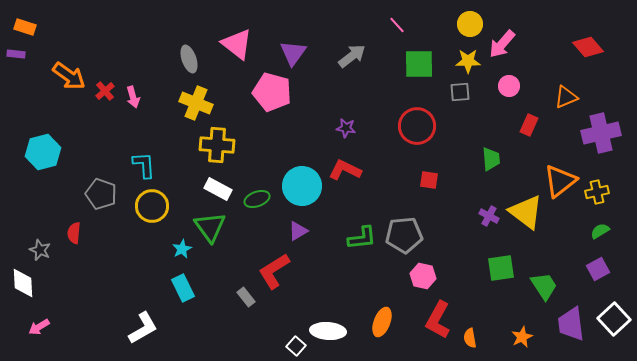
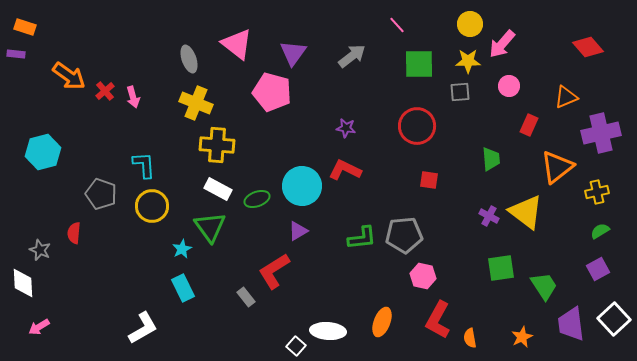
orange triangle at (560, 181): moved 3 px left, 14 px up
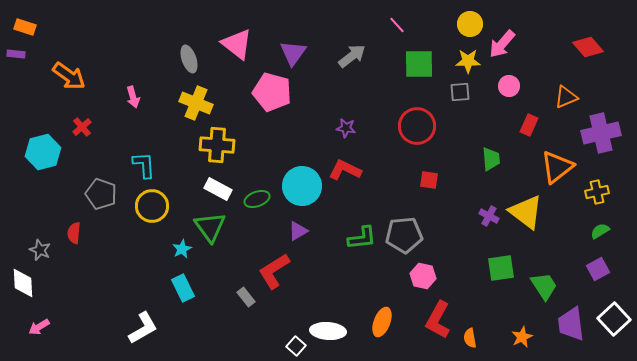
red cross at (105, 91): moved 23 px left, 36 px down
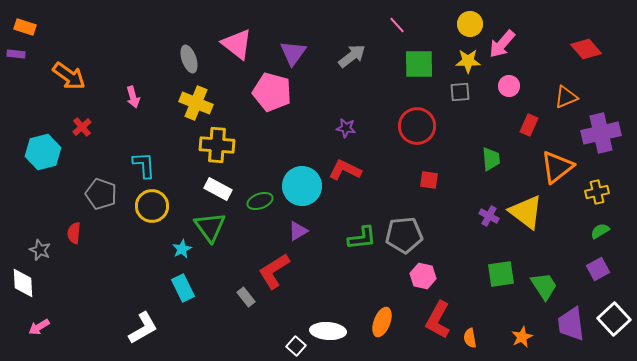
red diamond at (588, 47): moved 2 px left, 2 px down
green ellipse at (257, 199): moved 3 px right, 2 px down
green square at (501, 268): moved 6 px down
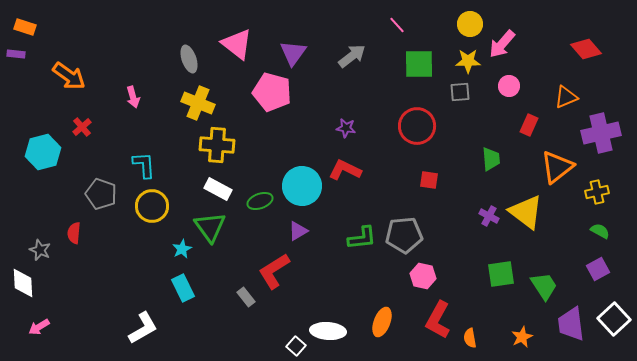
yellow cross at (196, 103): moved 2 px right
green semicircle at (600, 231): rotated 60 degrees clockwise
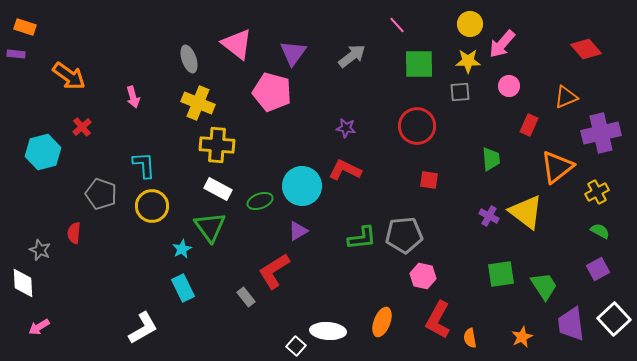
yellow cross at (597, 192): rotated 15 degrees counterclockwise
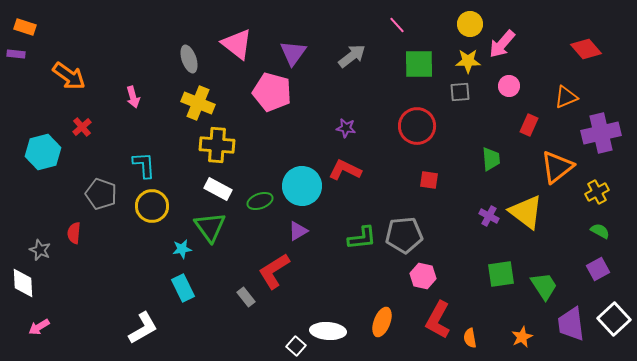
cyan star at (182, 249): rotated 18 degrees clockwise
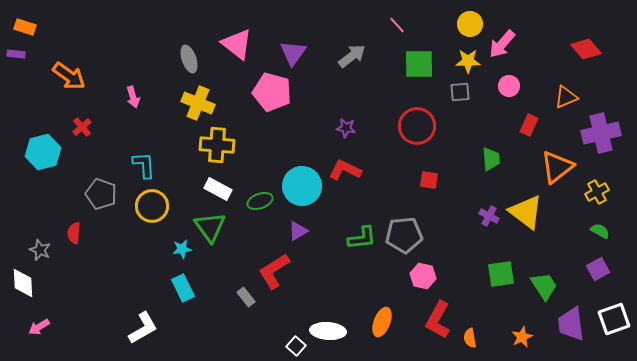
white square at (614, 319): rotated 24 degrees clockwise
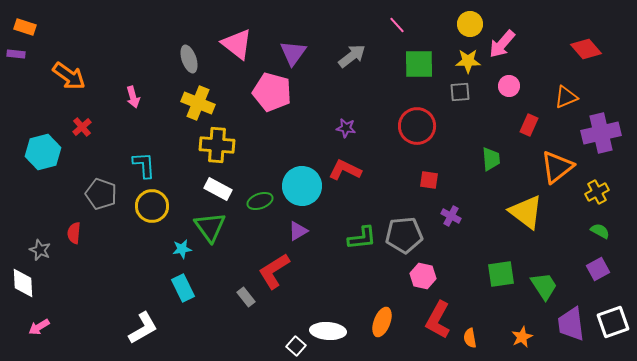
purple cross at (489, 216): moved 38 px left
white square at (614, 319): moved 1 px left, 3 px down
